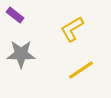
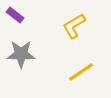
yellow L-shape: moved 2 px right, 3 px up
yellow line: moved 2 px down
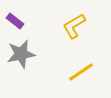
purple rectangle: moved 6 px down
gray star: rotated 12 degrees counterclockwise
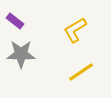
yellow L-shape: moved 1 px right, 4 px down
gray star: rotated 12 degrees clockwise
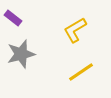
purple rectangle: moved 2 px left, 3 px up
gray star: rotated 16 degrees counterclockwise
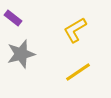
yellow line: moved 3 px left
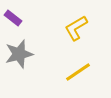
yellow L-shape: moved 1 px right, 2 px up
gray star: moved 2 px left
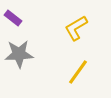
gray star: rotated 12 degrees clockwise
yellow line: rotated 20 degrees counterclockwise
